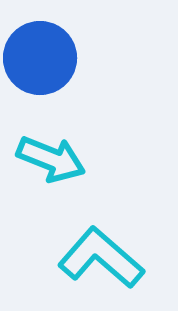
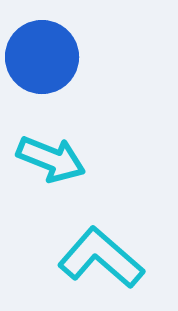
blue circle: moved 2 px right, 1 px up
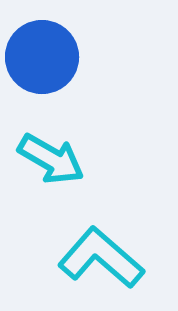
cyan arrow: rotated 8 degrees clockwise
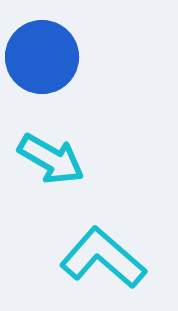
cyan L-shape: moved 2 px right
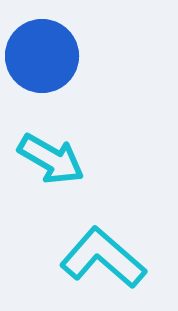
blue circle: moved 1 px up
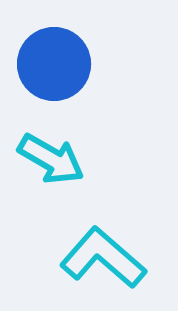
blue circle: moved 12 px right, 8 px down
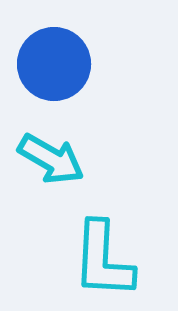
cyan L-shape: moved 2 px down; rotated 128 degrees counterclockwise
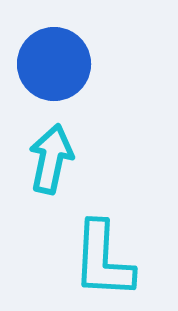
cyan arrow: rotated 108 degrees counterclockwise
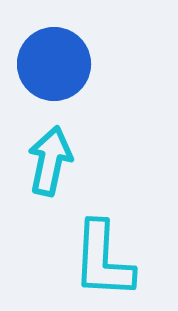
cyan arrow: moved 1 px left, 2 px down
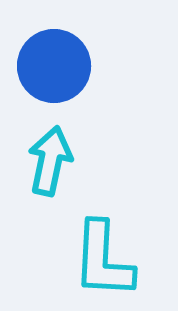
blue circle: moved 2 px down
